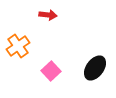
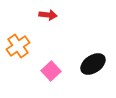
black ellipse: moved 2 px left, 4 px up; rotated 20 degrees clockwise
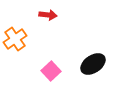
orange cross: moved 3 px left, 7 px up
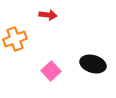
orange cross: rotated 15 degrees clockwise
black ellipse: rotated 50 degrees clockwise
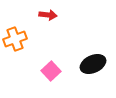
black ellipse: rotated 40 degrees counterclockwise
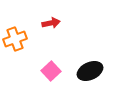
red arrow: moved 3 px right, 8 px down; rotated 18 degrees counterclockwise
black ellipse: moved 3 px left, 7 px down
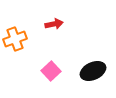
red arrow: moved 3 px right, 1 px down
black ellipse: moved 3 px right
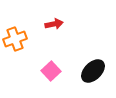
black ellipse: rotated 20 degrees counterclockwise
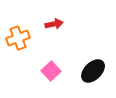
orange cross: moved 3 px right, 1 px up
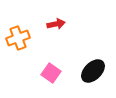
red arrow: moved 2 px right
pink square: moved 2 px down; rotated 12 degrees counterclockwise
